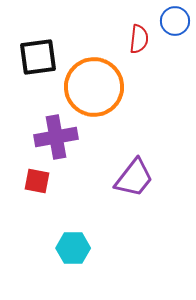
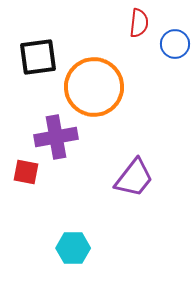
blue circle: moved 23 px down
red semicircle: moved 16 px up
red square: moved 11 px left, 9 px up
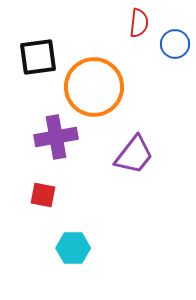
red square: moved 17 px right, 23 px down
purple trapezoid: moved 23 px up
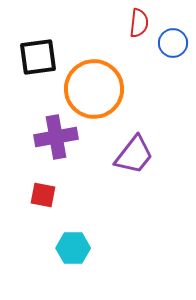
blue circle: moved 2 px left, 1 px up
orange circle: moved 2 px down
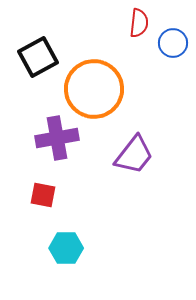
black square: rotated 21 degrees counterclockwise
purple cross: moved 1 px right, 1 px down
cyan hexagon: moved 7 px left
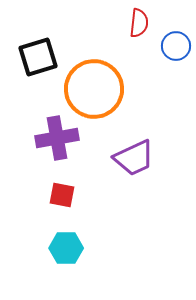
blue circle: moved 3 px right, 3 px down
black square: rotated 12 degrees clockwise
purple trapezoid: moved 3 px down; rotated 27 degrees clockwise
red square: moved 19 px right
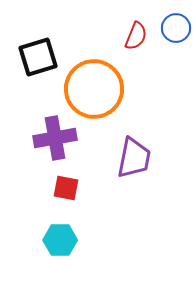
red semicircle: moved 3 px left, 13 px down; rotated 16 degrees clockwise
blue circle: moved 18 px up
purple cross: moved 2 px left
purple trapezoid: rotated 54 degrees counterclockwise
red square: moved 4 px right, 7 px up
cyan hexagon: moved 6 px left, 8 px up
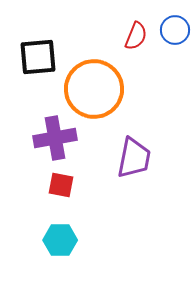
blue circle: moved 1 px left, 2 px down
black square: rotated 12 degrees clockwise
red square: moved 5 px left, 3 px up
